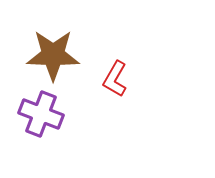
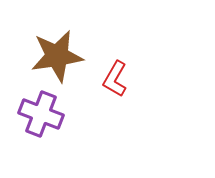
brown star: moved 4 px right, 1 px down; rotated 10 degrees counterclockwise
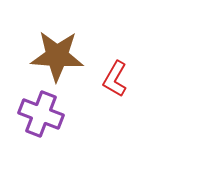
brown star: rotated 12 degrees clockwise
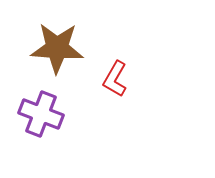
brown star: moved 8 px up
